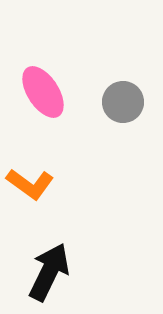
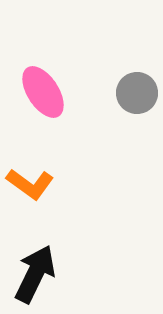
gray circle: moved 14 px right, 9 px up
black arrow: moved 14 px left, 2 px down
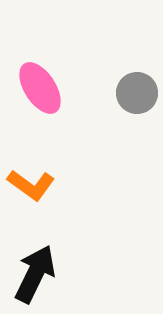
pink ellipse: moved 3 px left, 4 px up
orange L-shape: moved 1 px right, 1 px down
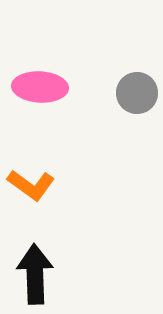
pink ellipse: moved 1 px up; rotated 54 degrees counterclockwise
black arrow: rotated 28 degrees counterclockwise
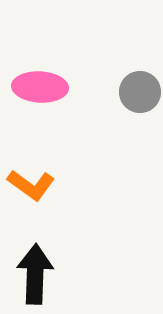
gray circle: moved 3 px right, 1 px up
black arrow: rotated 4 degrees clockwise
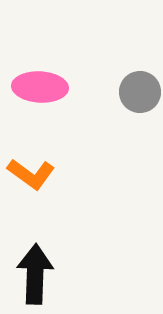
orange L-shape: moved 11 px up
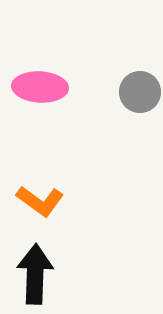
orange L-shape: moved 9 px right, 27 px down
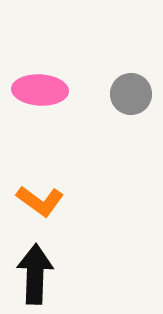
pink ellipse: moved 3 px down
gray circle: moved 9 px left, 2 px down
